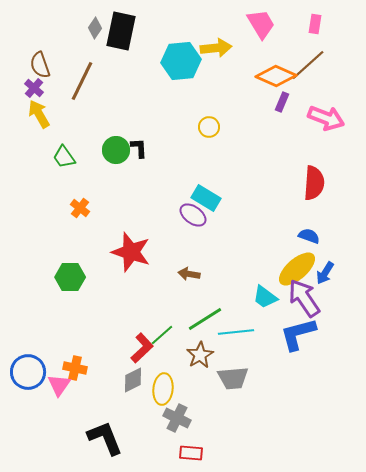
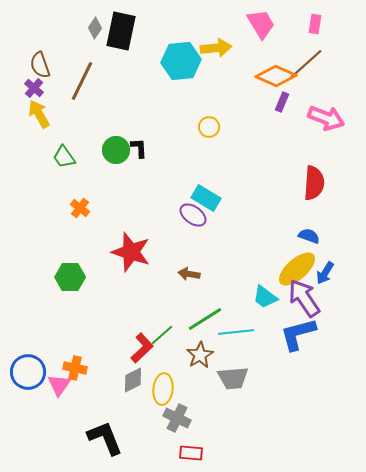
brown line at (308, 65): moved 2 px left, 1 px up
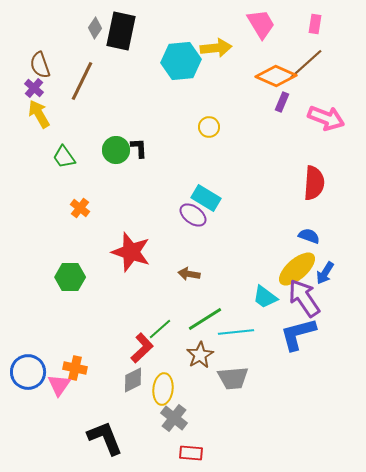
green line at (162, 335): moved 2 px left, 6 px up
gray cross at (177, 418): moved 3 px left; rotated 12 degrees clockwise
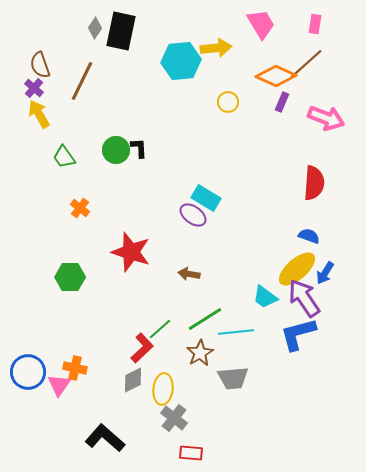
yellow circle at (209, 127): moved 19 px right, 25 px up
brown star at (200, 355): moved 2 px up
black L-shape at (105, 438): rotated 27 degrees counterclockwise
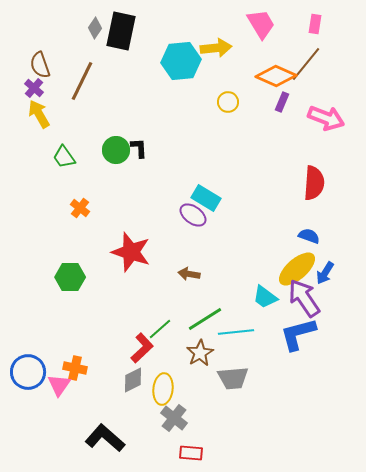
brown line at (306, 64): rotated 9 degrees counterclockwise
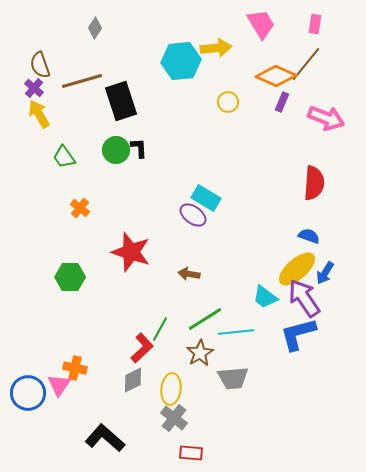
black rectangle at (121, 31): moved 70 px down; rotated 30 degrees counterclockwise
brown line at (82, 81): rotated 48 degrees clockwise
green line at (160, 329): rotated 20 degrees counterclockwise
blue circle at (28, 372): moved 21 px down
yellow ellipse at (163, 389): moved 8 px right
